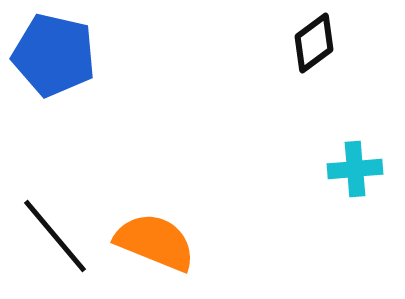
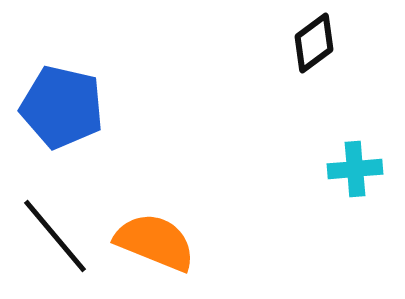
blue pentagon: moved 8 px right, 52 px down
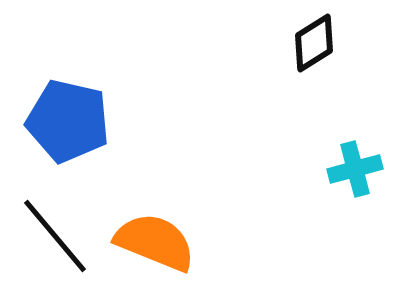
black diamond: rotated 4 degrees clockwise
blue pentagon: moved 6 px right, 14 px down
cyan cross: rotated 10 degrees counterclockwise
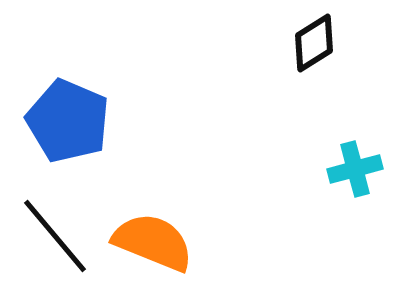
blue pentagon: rotated 10 degrees clockwise
orange semicircle: moved 2 px left
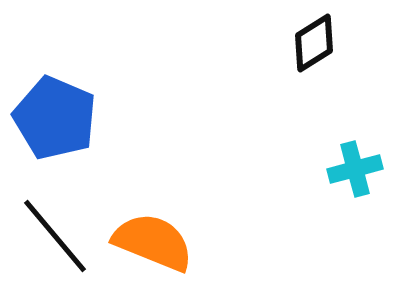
blue pentagon: moved 13 px left, 3 px up
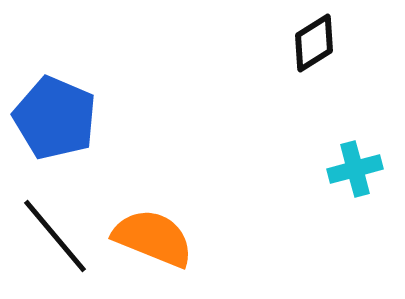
orange semicircle: moved 4 px up
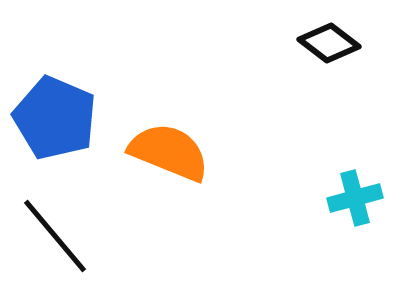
black diamond: moved 15 px right; rotated 70 degrees clockwise
cyan cross: moved 29 px down
orange semicircle: moved 16 px right, 86 px up
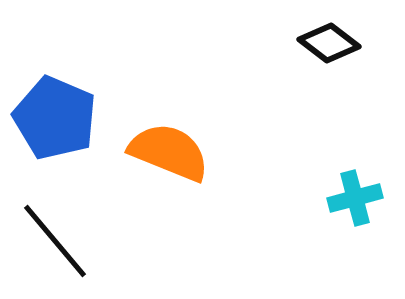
black line: moved 5 px down
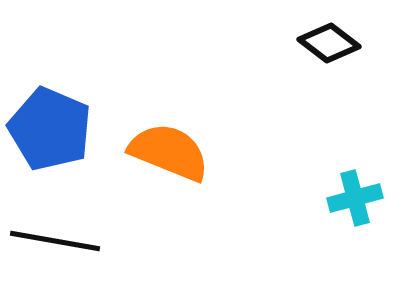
blue pentagon: moved 5 px left, 11 px down
black line: rotated 40 degrees counterclockwise
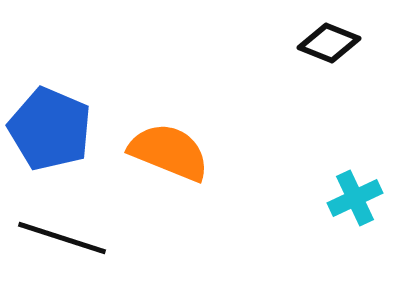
black diamond: rotated 16 degrees counterclockwise
cyan cross: rotated 10 degrees counterclockwise
black line: moved 7 px right, 3 px up; rotated 8 degrees clockwise
